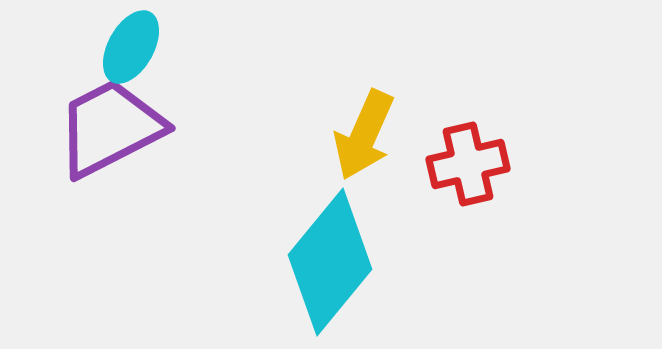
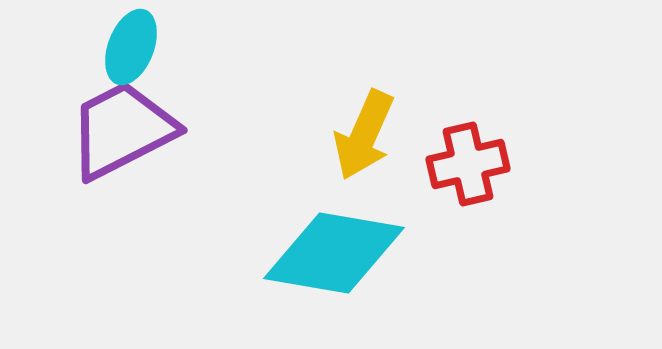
cyan ellipse: rotated 8 degrees counterclockwise
purple trapezoid: moved 12 px right, 2 px down
cyan diamond: moved 4 px right, 9 px up; rotated 60 degrees clockwise
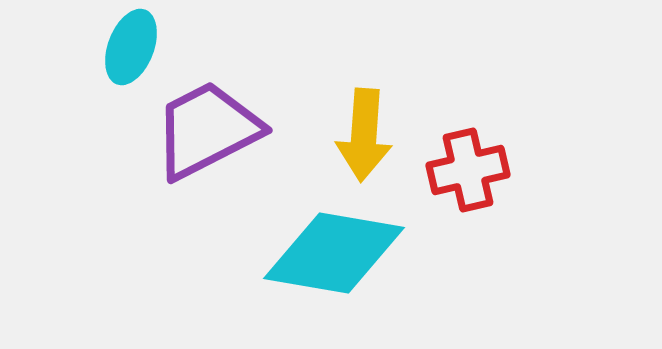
purple trapezoid: moved 85 px right
yellow arrow: rotated 20 degrees counterclockwise
red cross: moved 6 px down
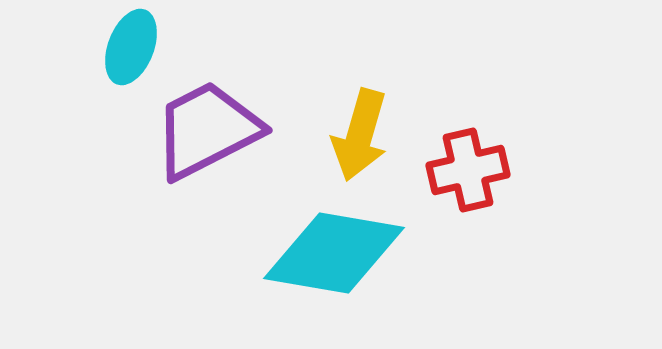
yellow arrow: moved 4 px left; rotated 12 degrees clockwise
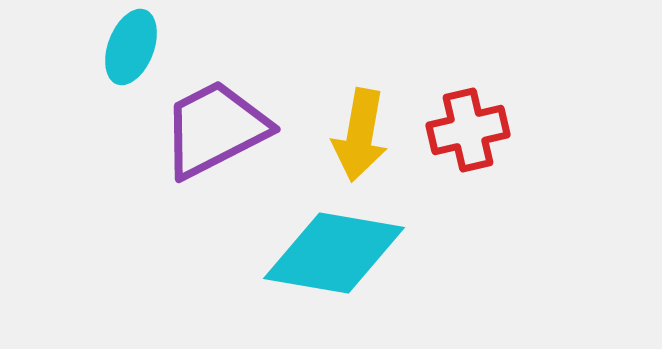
purple trapezoid: moved 8 px right, 1 px up
yellow arrow: rotated 6 degrees counterclockwise
red cross: moved 40 px up
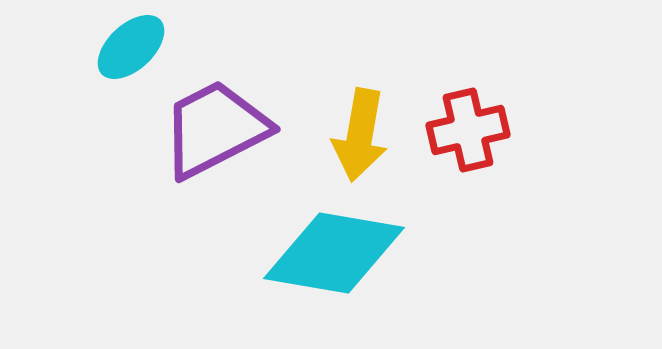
cyan ellipse: rotated 26 degrees clockwise
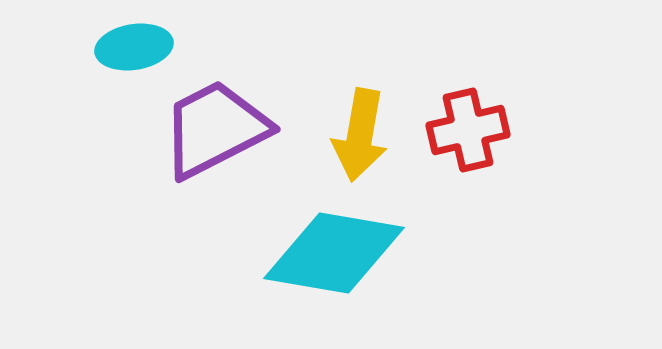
cyan ellipse: moved 3 px right; rotated 34 degrees clockwise
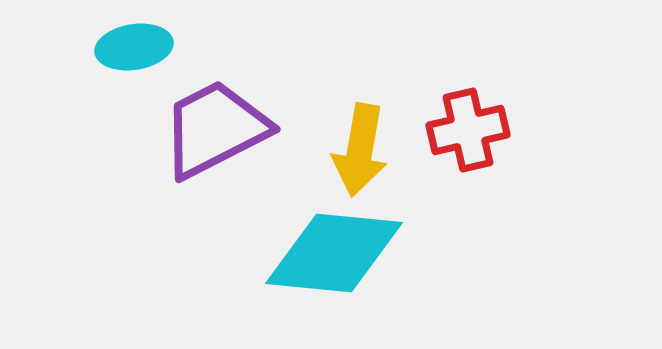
yellow arrow: moved 15 px down
cyan diamond: rotated 4 degrees counterclockwise
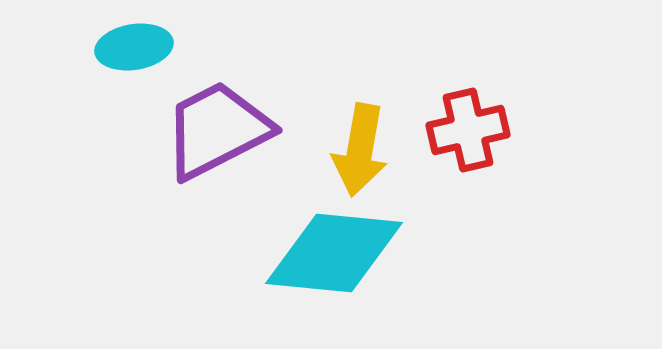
purple trapezoid: moved 2 px right, 1 px down
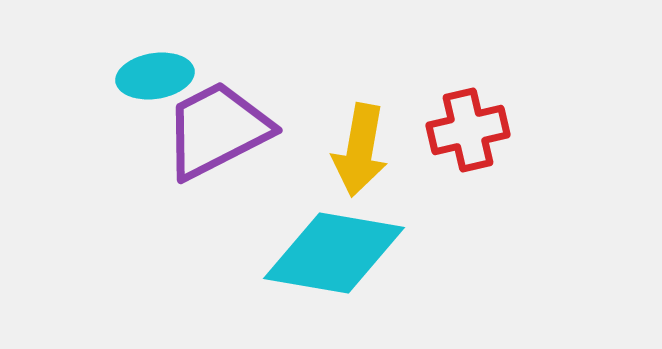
cyan ellipse: moved 21 px right, 29 px down
cyan diamond: rotated 4 degrees clockwise
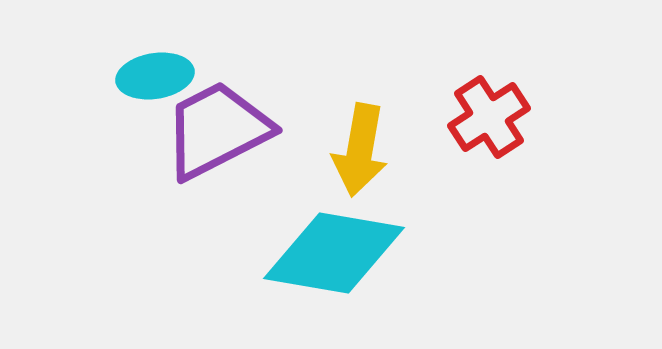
red cross: moved 21 px right, 13 px up; rotated 20 degrees counterclockwise
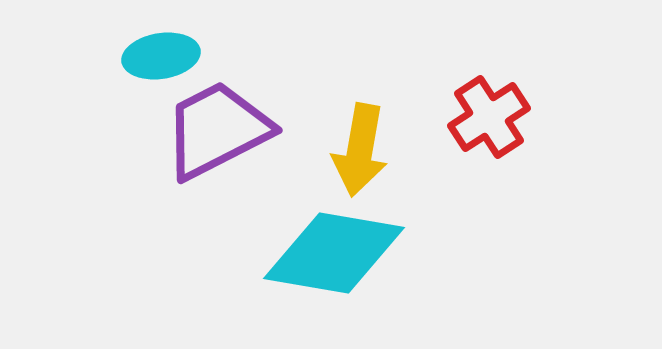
cyan ellipse: moved 6 px right, 20 px up
